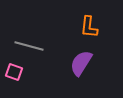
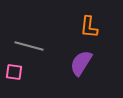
pink square: rotated 12 degrees counterclockwise
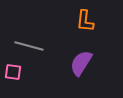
orange L-shape: moved 4 px left, 6 px up
pink square: moved 1 px left
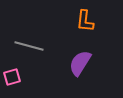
purple semicircle: moved 1 px left
pink square: moved 1 px left, 5 px down; rotated 24 degrees counterclockwise
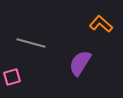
orange L-shape: moved 16 px right, 3 px down; rotated 125 degrees clockwise
gray line: moved 2 px right, 3 px up
